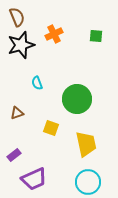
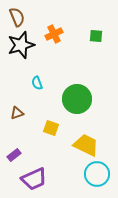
yellow trapezoid: moved 1 px down; rotated 52 degrees counterclockwise
cyan circle: moved 9 px right, 8 px up
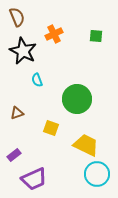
black star: moved 2 px right, 6 px down; rotated 28 degrees counterclockwise
cyan semicircle: moved 3 px up
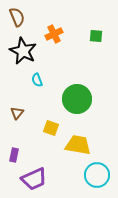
brown triangle: rotated 32 degrees counterclockwise
yellow trapezoid: moved 8 px left; rotated 16 degrees counterclockwise
purple rectangle: rotated 40 degrees counterclockwise
cyan circle: moved 1 px down
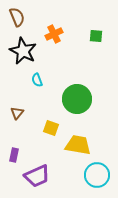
purple trapezoid: moved 3 px right, 3 px up
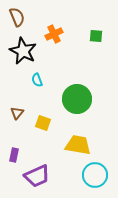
yellow square: moved 8 px left, 5 px up
cyan circle: moved 2 px left
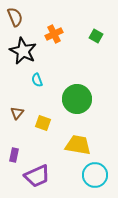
brown semicircle: moved 2 px left
green square: rotated 24 degrees clockwise
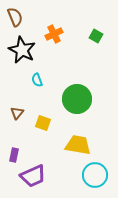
black star: moved 1 px left, 1 px up
purple trapezoid: moved 4 px left
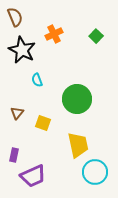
green square: rotated 16 degrees clockwise
yellow trapezoid: rotated 68 degrees clockwise
cyan circle: moved 3 px up
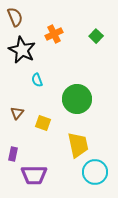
purple rectangle: moved 1 px left, 1 px up
purple trapezoid: moved 1 px right, 1 px up; rotated 24 degrees clockwise
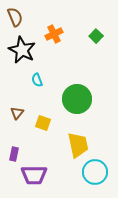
purple rectangle: moved 1 px right
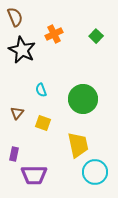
cyan semicircle: moved 4 px right, 10 px down
green circle: moved 6 px right
